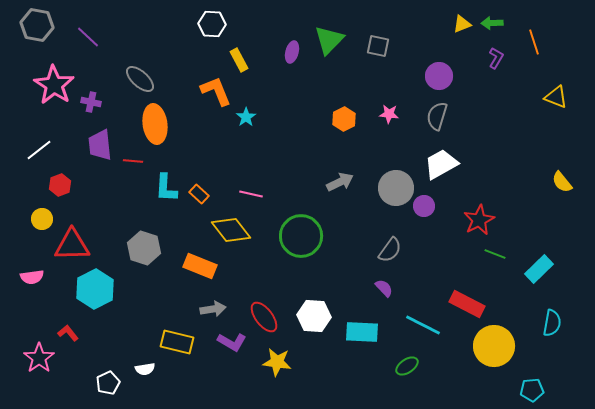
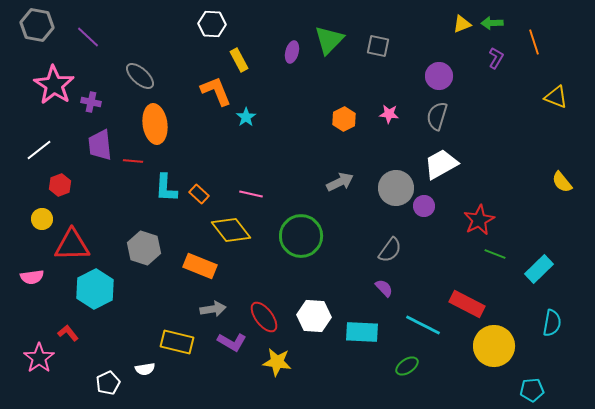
gray ellipse at (140, 79): moved 3 px up
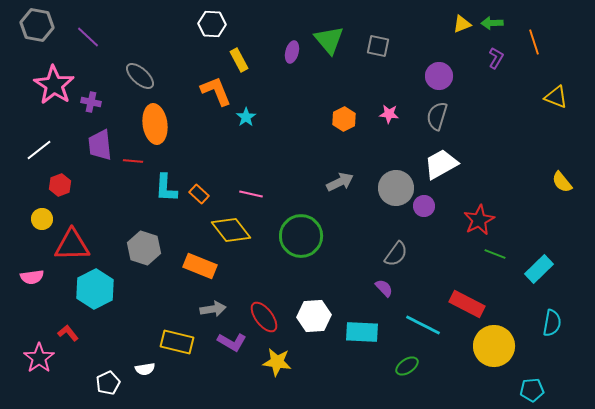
green triangle at (329, 40): rotated 24 degrees counterclockwise
gray semicircle at (390, 250): moved 6 px right, 4 px down
white hexagon at (314, 316): rotated 8 degrees counterclockwise
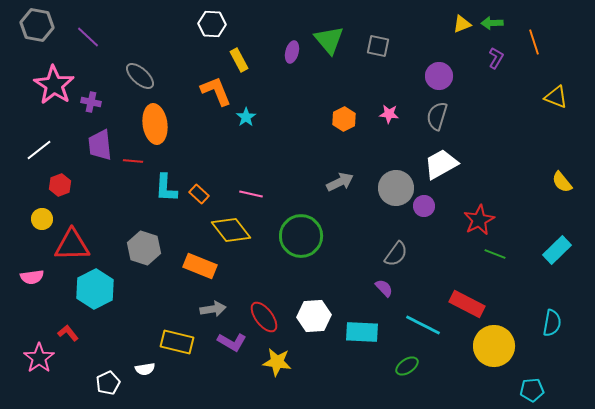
cyan rectangle at (539, 269): moved 18 px right, 19 px up
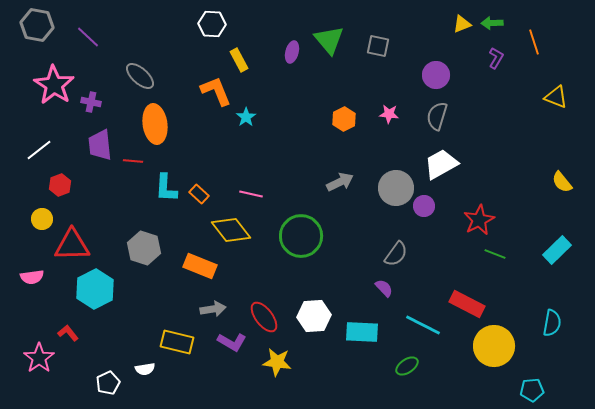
purple circle at (439, 76): moved 3 px left, 1 px up
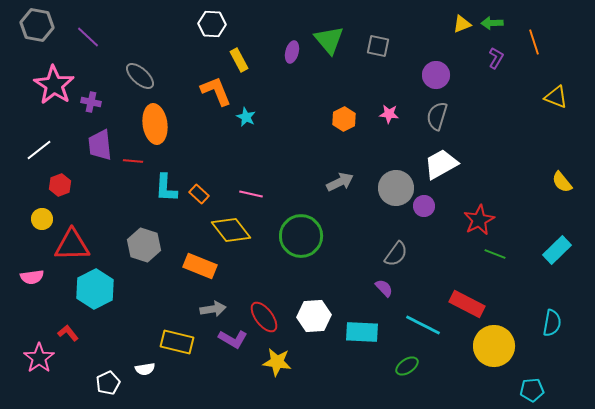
cyan star at (246, 117): rotated 12 degrees counterclockwise
gray hexagon at (144, 248): moved 3 px up
purple L-shape at (232, 342): moved 1 px right, 3 px up
